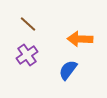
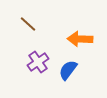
purple cross: moved 11 px right, 7 px down
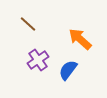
orange arrow: rotated 40 degrees clockwise
purple cross: moved 2 px up
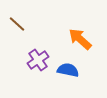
brown line: moved 11 px left
blue semicircle: rotated 65 degrees clockwise
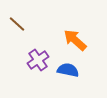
orange arrow: moved 5 px left, 1 px down
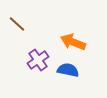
orange arrow: moved 2 px left, 2 px down; rotated 20 degrees counterclockwise
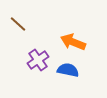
brown line: moved 1 px right
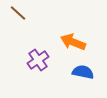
brown line: moved 11 px up
blue semicircle: moved 15 px right, 2 px down
